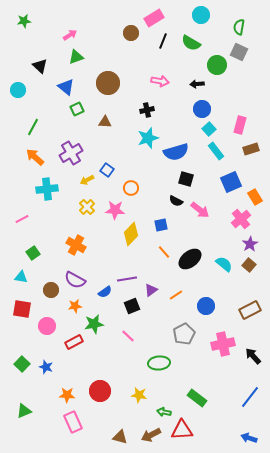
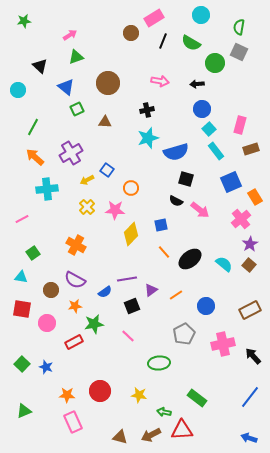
green circle at (217, 65): moved 2 px left, 2 px up
pink circle at (47, 326): moved 3 px up
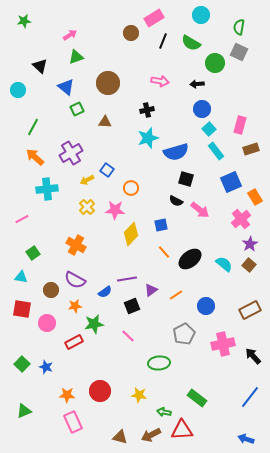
blue arrow at (249, 438): moved 3 px left, 1 px down
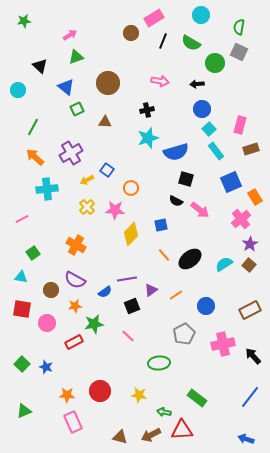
orange line at (164, 252): moved 3 px down
cyan semicircle at (224, 264): rotated 72 degrees counterclockwise
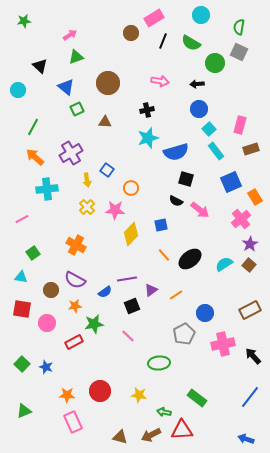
blue circle at (202, 109): moved 3 px left
yellow arrow at (87, 180): rotated 72 degrees counterclockwise
blue circle at (206, 306): moved 1 px left, 7 px down
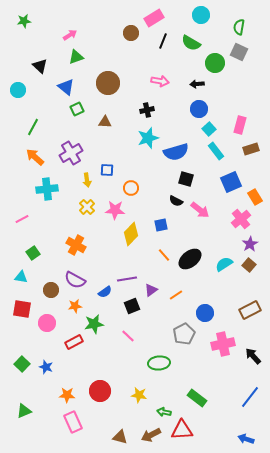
blue square at (107, 170): rotated 32 degrees counterclockwise
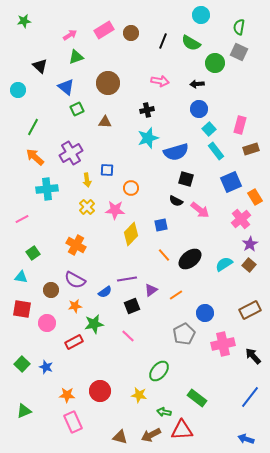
pink rectangle at (154, 18): moved 50 px left, 12 px down
green ellipse at (159, 363): moved 8 px down; rotated 45 degrees counterclockwise
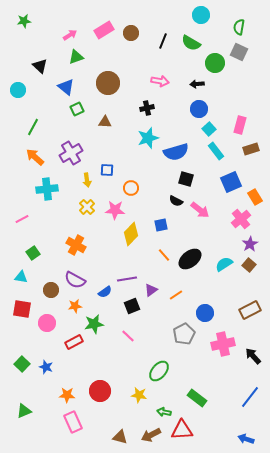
black cross at (147, 110): moved 2 px up
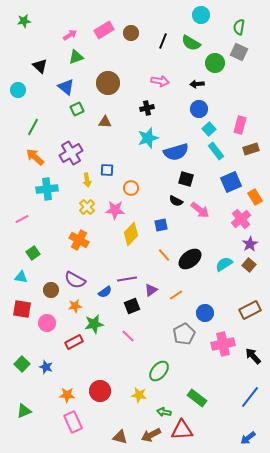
orange cross at (76, 245): moved 3 px right, 5 px up
blue arrow at (246, 439): moved 2 px right, 1 px up; rotated 56 degrees counterclockwise
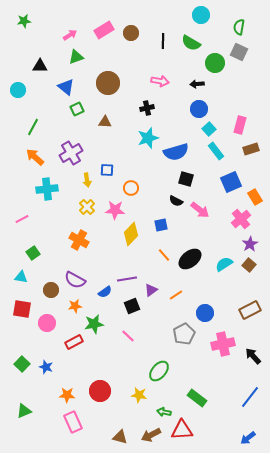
black line at (163, 41): rotated 21 degrees counterclockwise
black triangle at (40, 66): rotated 42 degrees counterclockwise
